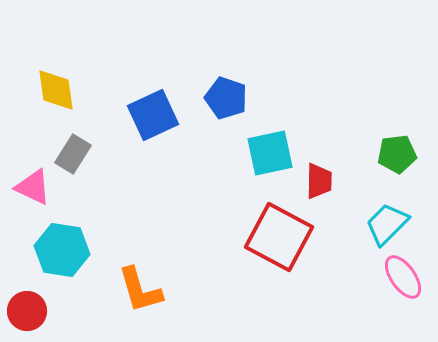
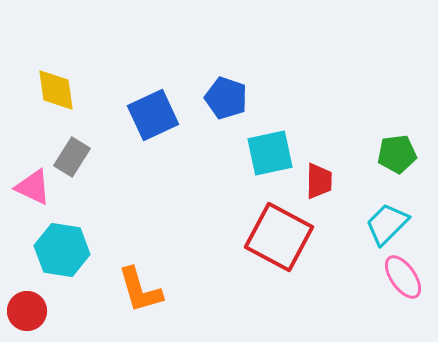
gray rectangle: moved 1 px left, 3 px down
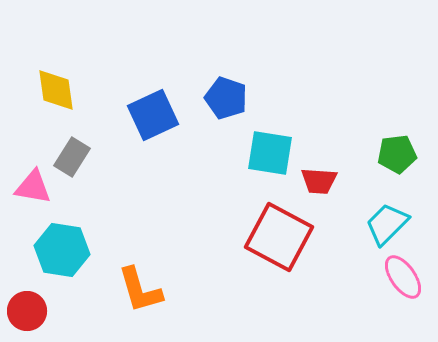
cyan square: rotated 21 degrees clockwise
red trapezoid: rotated 93 degrees clockwise
pink triangle: rotated 15 degrees counterclockwise
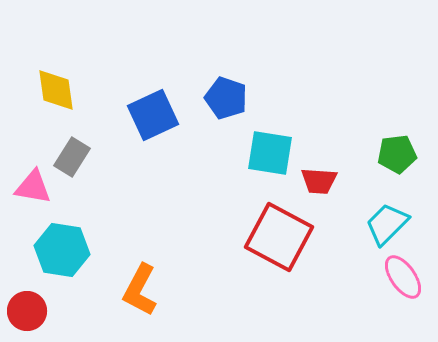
orange L-shape: rotated 44 degrees clockwise
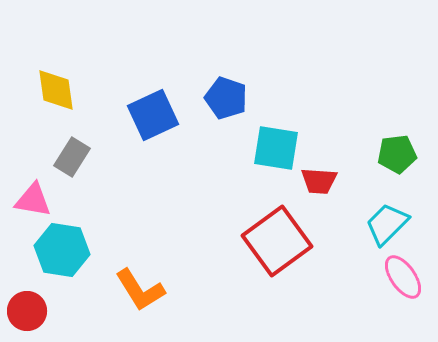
cyan square: moved 6 px right, 5 px up
pink triangle: moved 13 px down
red square: moved 2 px left, 4 px down; rotated 26 degrees clockwise
orange L-shape: rotated 60 degrees counterclockwise
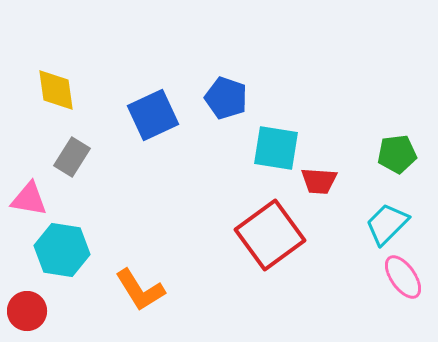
pink triangle: moved 4 px left, 1 px up
red square: moved 7 px left, 6 px up
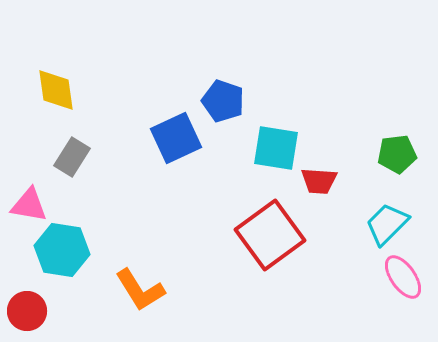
blue pentagon: moved 3 px left, 3 px down
blue square: moved 23 px right, 23 px down
pink triangle: moved 6 px down
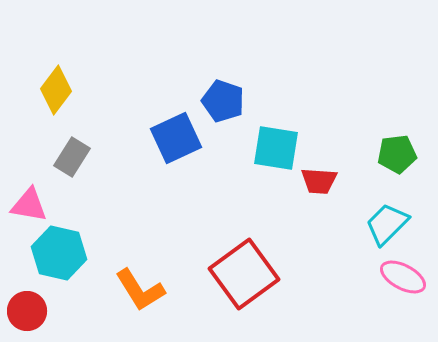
yellow diamond: rotated 45 degrees clockwise
red square: moved 26 px left, 39 px down
cyan hexagon: moved 3 px left, 3 px down; rotated 4 degrees clockwise
pink ellipse: rotated 27 degrees counterclockwise
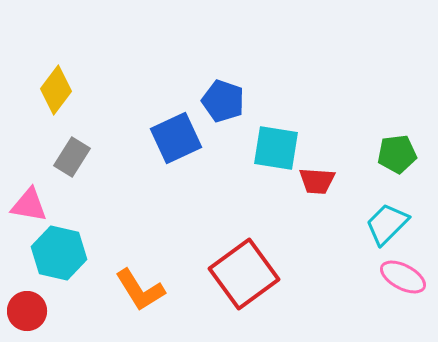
red trapezoid: moved 2 px left
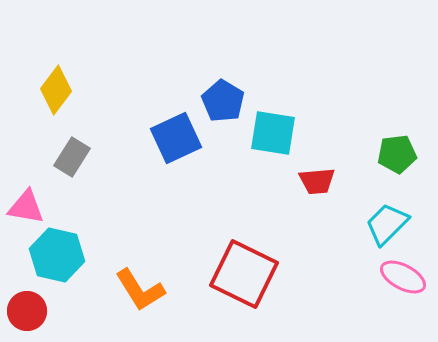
blue pentagon: rotated 12 degrees clockwise
cyan square: moved 3 px left, 15 px up
red trapezoid: rotated 9 degrees counterclockwise
pink triangle: moved 3 px left, 2 px down
cyan hexagon: moved 2 px left, 2 px down
red square: rotated 28 degrees counterclockwise
